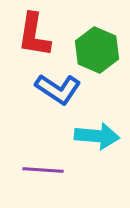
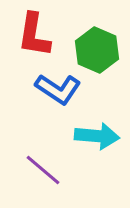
purple line: rotated 36 degrees clockwise
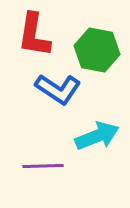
green hexagon: rotated 12 degrees counterclockwise
cyan arrow: rotated 27 degrees counterclockwise
purple line: moved 4 px up; rotated 42 degrees counterclockwise
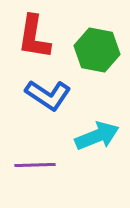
red L-shape: moved 2 px down
blue L-shape: moved 10 px left, 6 px down
purple line: moved 8 px left, 1 px up
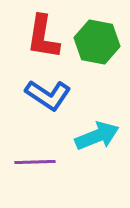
red L-shape: moved 9 px right
green hexagon: moved 8 px up
purple line: moved 3 px up
